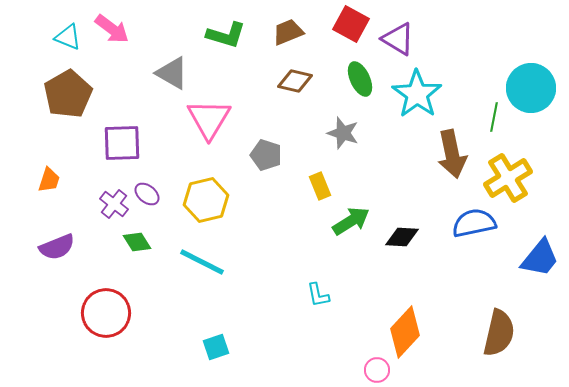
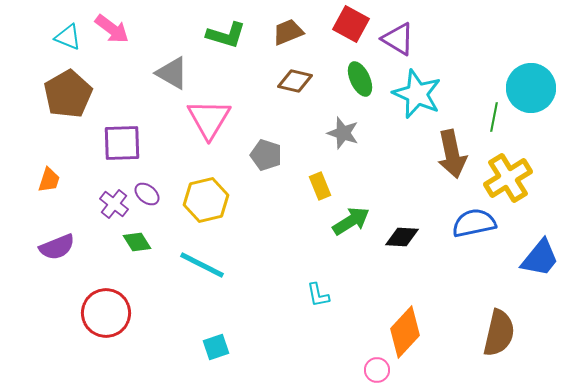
cyan star: rotated 12 degrees counterclockwise
cyan line: moved 3 px down
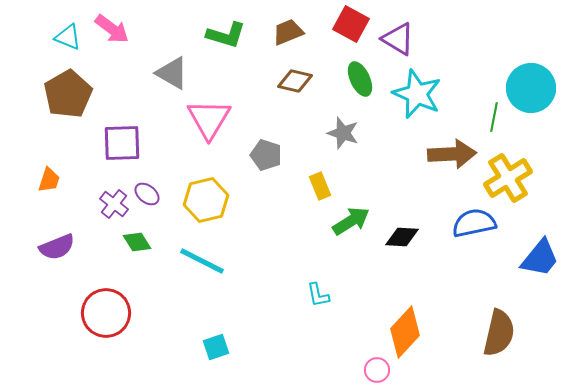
brown arrow: rotated 81 degrees counterclockwise
cyan line: moved 4 px up
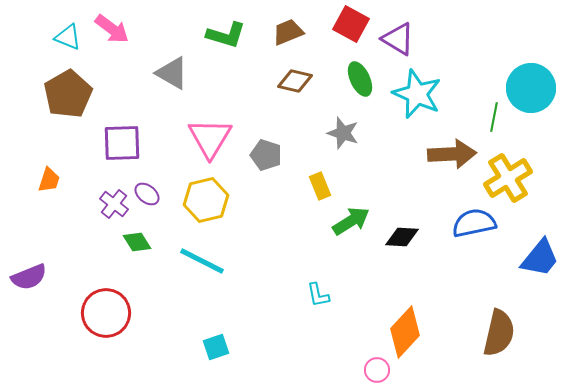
pink triangle: moved 1 px right, 19 px down
purple semicircle: moved 28 px left, 30 px down
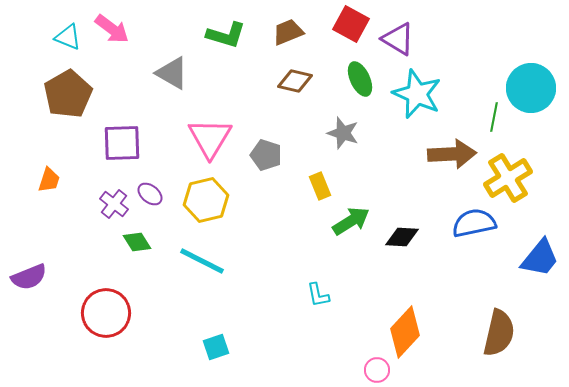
purple ellipse: moved 3 px right
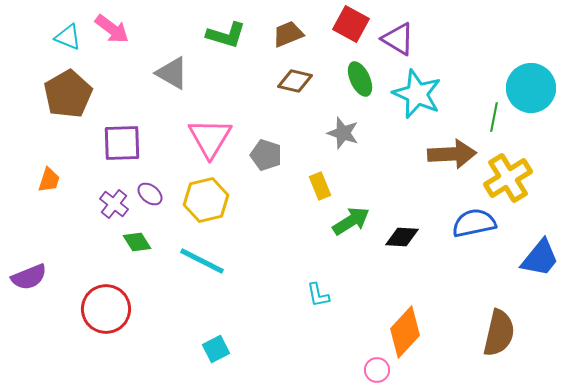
brown trapezoid: moved 2 px down
red circle: moved 4 px up
cyan square: moved 2 px down; rotated 8 degrees counterclockwise
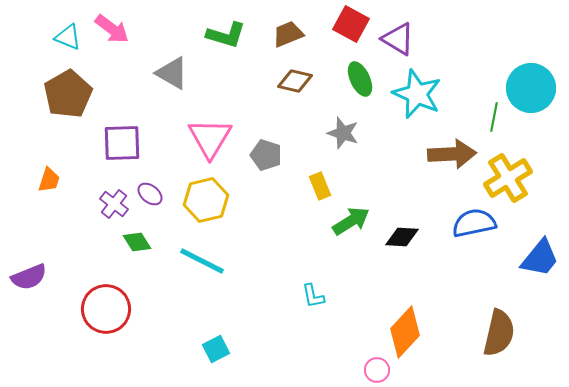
cyan L-shape: moved 5 px left, 1 px down
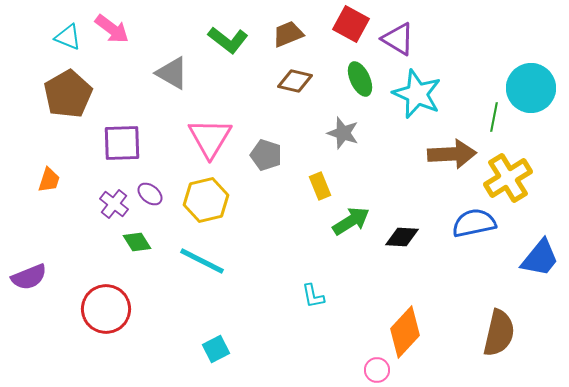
green L-shape: moved 2 px right, 5 px down; rotated 21 degrees clockwise
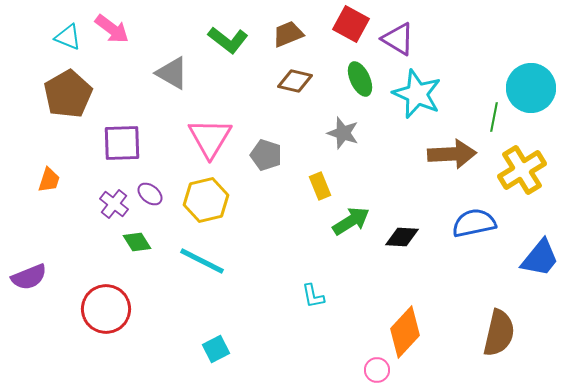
yellow cross: moved 14 px right, 8 px up
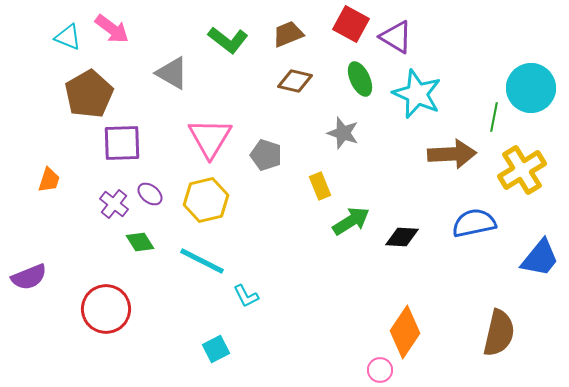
purple triangle: moved 2 px left, 2 px up
brown pentagon: moved 21 px right
green diamond: moved 3 px right
cyan L-shape: moved 67 px left; rotated 16 degrees counterclockwise
orange diamond: rotated 9 degrees counterclockwise
pink circle: moved 3 px right
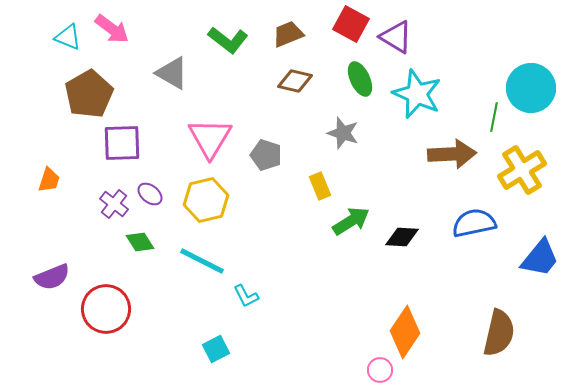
purple semicircle: moved 23 px right
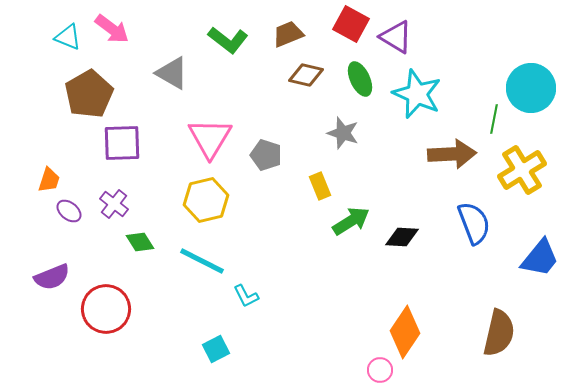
brown diamond: moved 11 px right, 6 px up
green line: moved 2 px down
purple ellipse: moved 81 px left, 17 px down
blue semicircle: rotated 81 degrees clockwise
